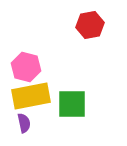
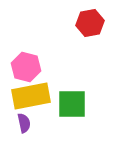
red hexagon: moved 2 px up
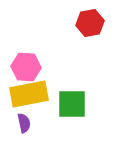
pink hexagon: rotated 12 degrees counterclockwise
yellow rectangle: moved 2 px left, 2 px up
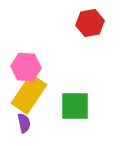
yellow rectangle: rotated 45 degrees counterclockwise
green square: moved 3 px right, 2 px down
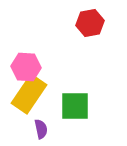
purple semicircle: moved 17 px right, 6 px down
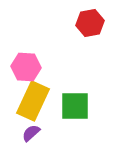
yellow rectangle: moved 4 px right, 7 px down; rotated 9 degrees counterclockwise
purple semicircle: moved 10 px left, 4 px down; rotated 120 degrees counterclockwise
